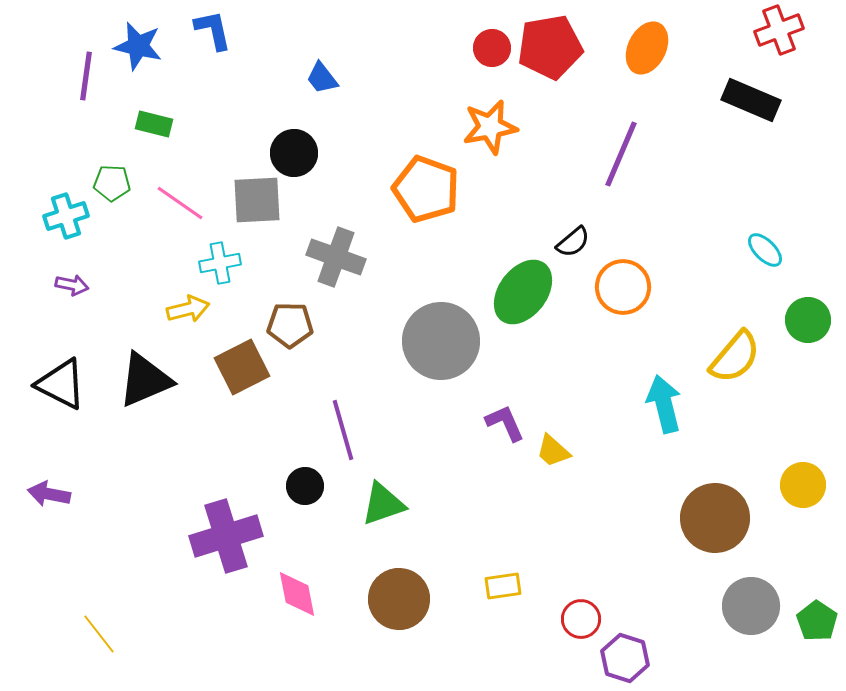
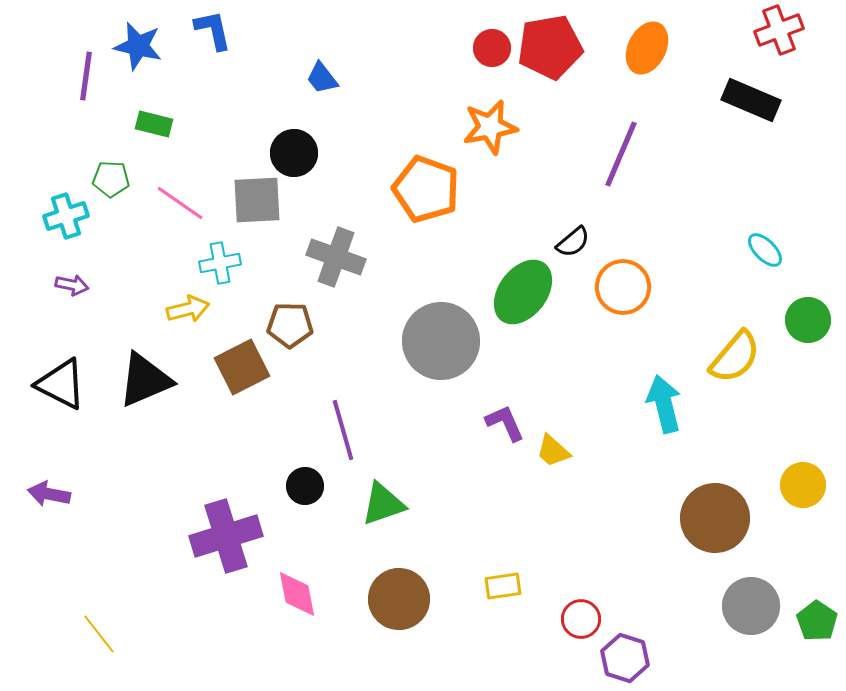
green pentagon at (112, 183): moved 1 px left, 4 px up
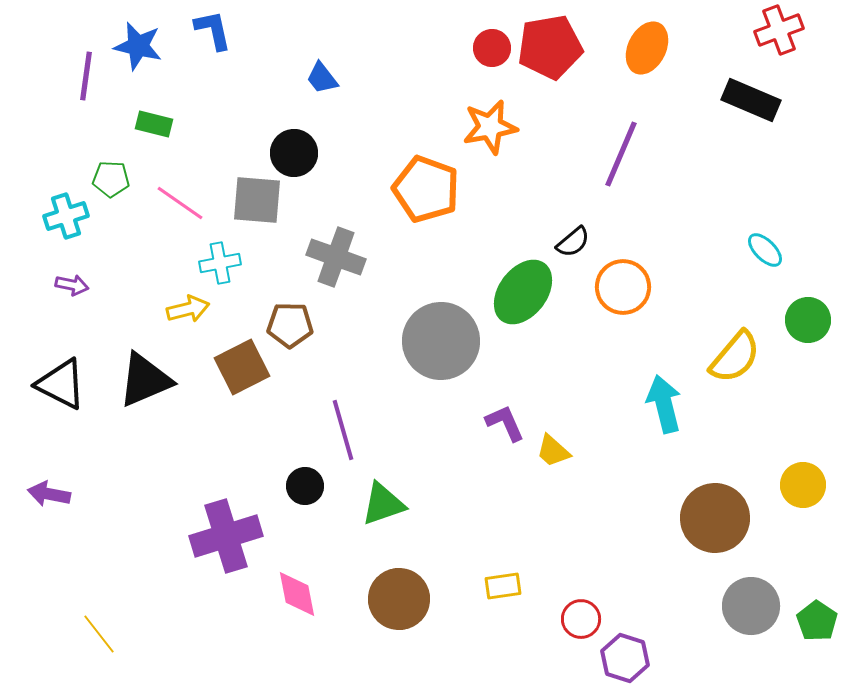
gray square at (257, 200): rotated 8 degrees clockwise
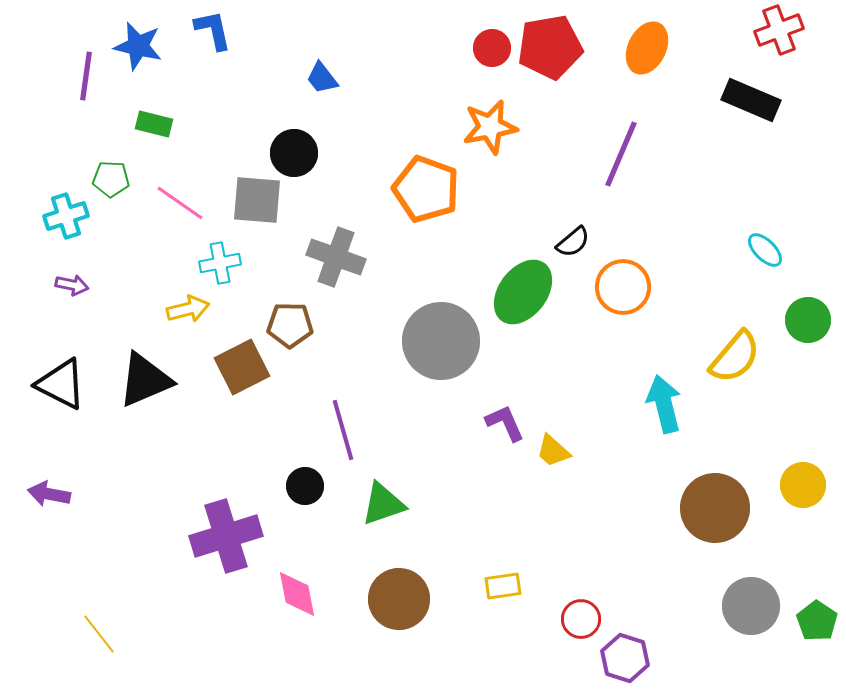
brown circle at (715, 518): moved 10 px up
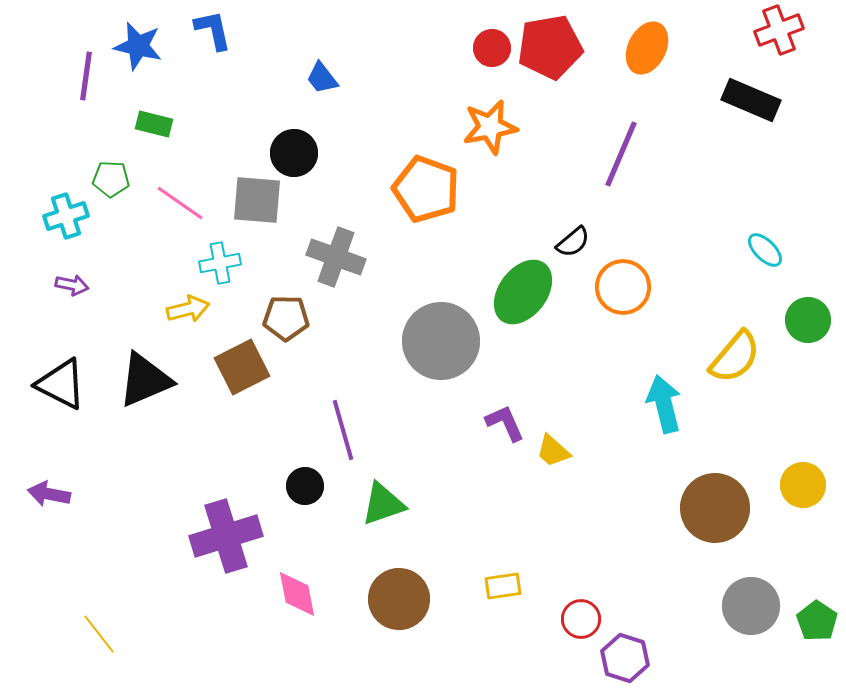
brown pentagon at (290, 325): moved 4 px left, 7 px up
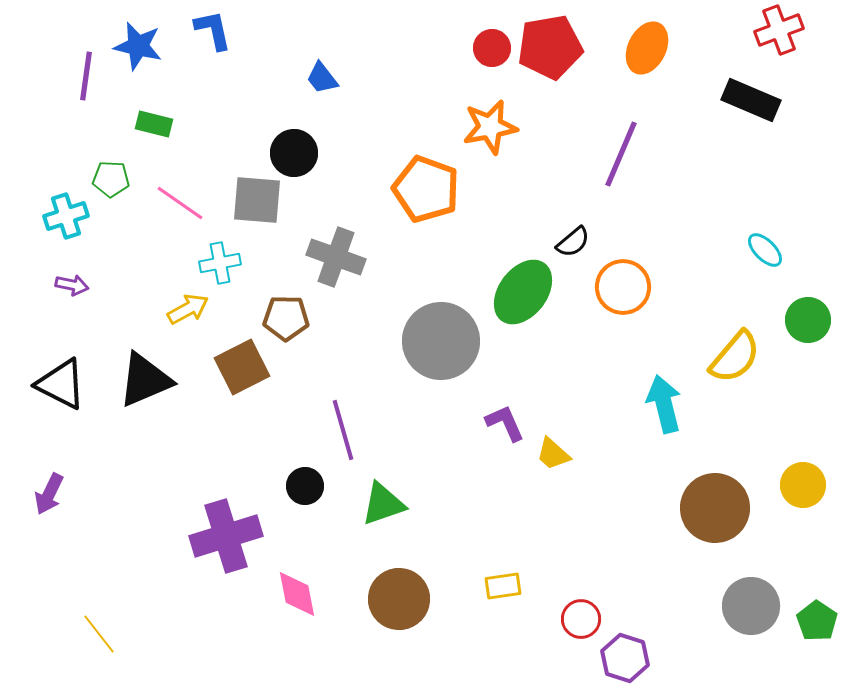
yellow arrow at (188, 309): rotated 15 degrees counterclockwise
yellow trapezoid at (553, 451): moved 3 px down
purple arrow at (49, 494): rotated 75 degrees counterclockwise
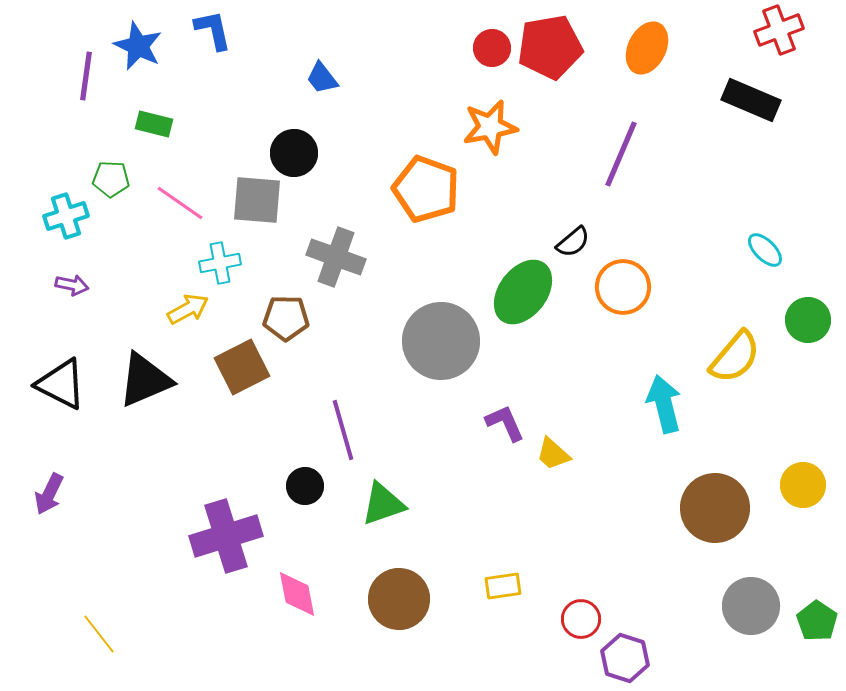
blue star at (138, 46): rotated 12 degrees clockwise
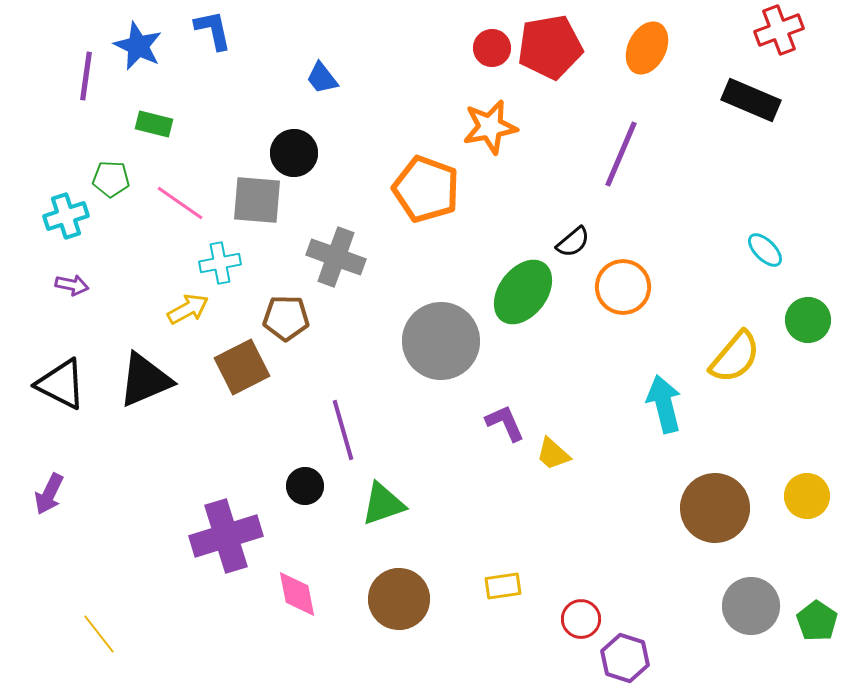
yellow circle at (803, 485): moved 4 px right, 11 px down
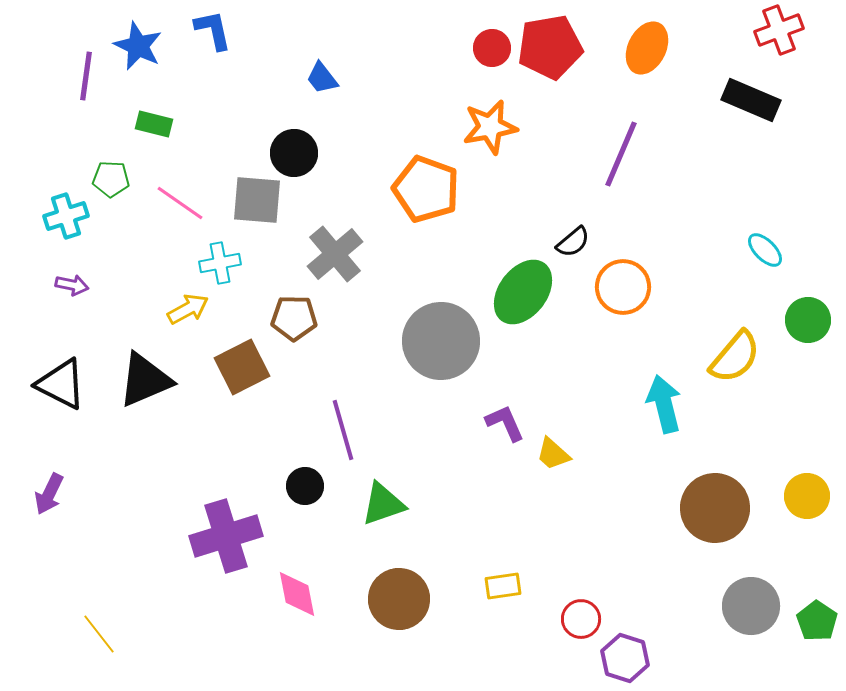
gray cross at (336, 257): moved 1 px left, 3 px up; rotated 30 degrees clockwise
brown pentagon at (286, 318): moved 8 px right
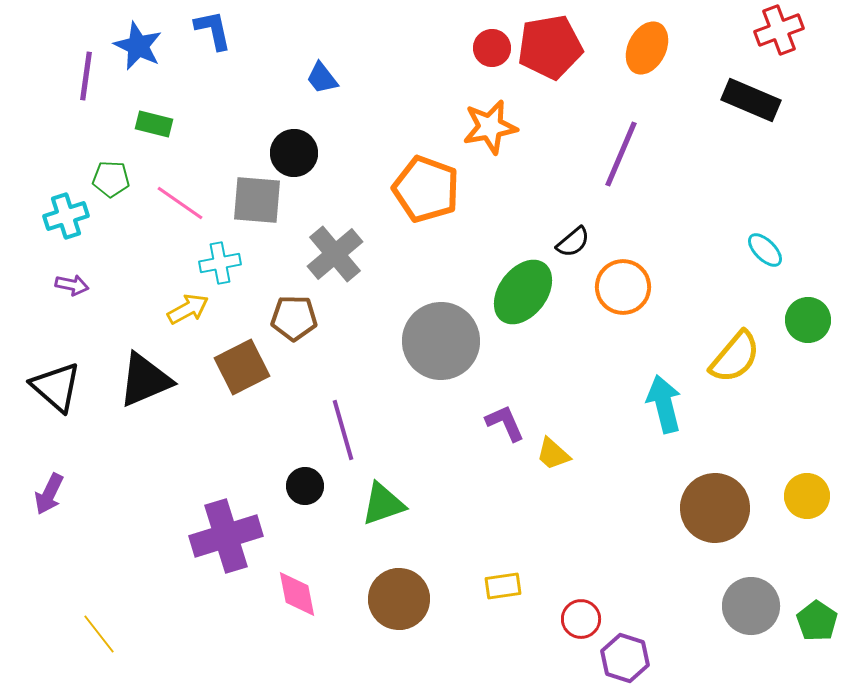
black triangle at (61, 384): moved 5 px left, 3 px down; rotated 14 degrees clockwise
